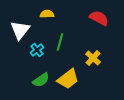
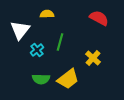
green semicircle: moved 1 px up; rotated 36 degrees clockwise
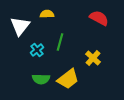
white triangle: moved 4 px up
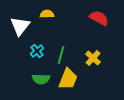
green line: moved 1 px right, 13 px down
cyan cross: moved 1 px down
yellow trapezoid: rotated 30 degrees counterclockwise
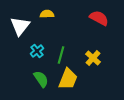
green semicircle: rotated 126 degrees counterclockwise
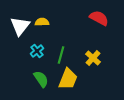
yellow semicircle: moved 5 px left, 8 px down
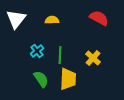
yellow semicircle: moved 10 px right, 2 px up
white triangle: moved 4 px left, 7 px up
green line: moved 1 px left; rotated 12 degrees counterclockwise
yellow trapezoid: rotated 20 degrees counterclockwise
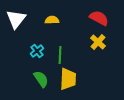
yellow cross: moved 5 px right, 16 px up
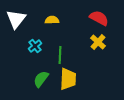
cyan cross: moved 2 px left, 5 px up
green semicircle: rotated 108 degrees counterclockwise
